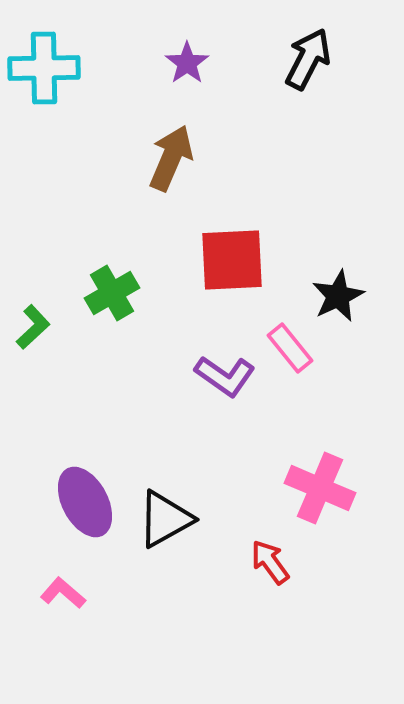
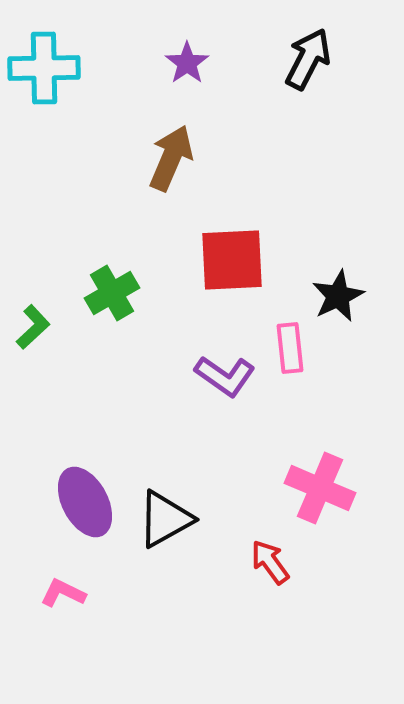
pink rectangle: rotated 33 degrees clockwise
pink L-shape: rotated 15 degrees counterclockwise
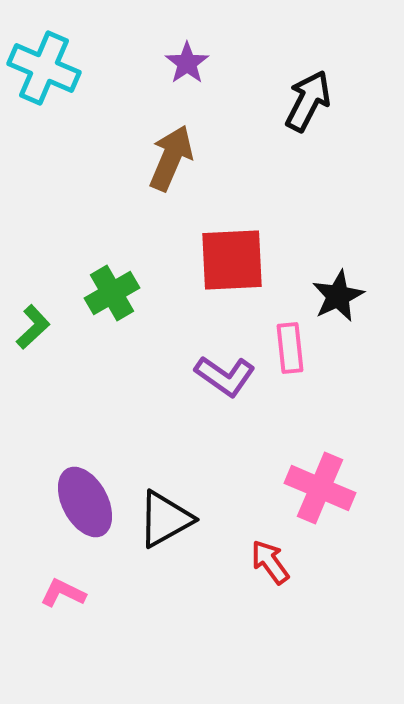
black arrow: moved 42 px down
cyan cross: rotated 24 degrees clockwise
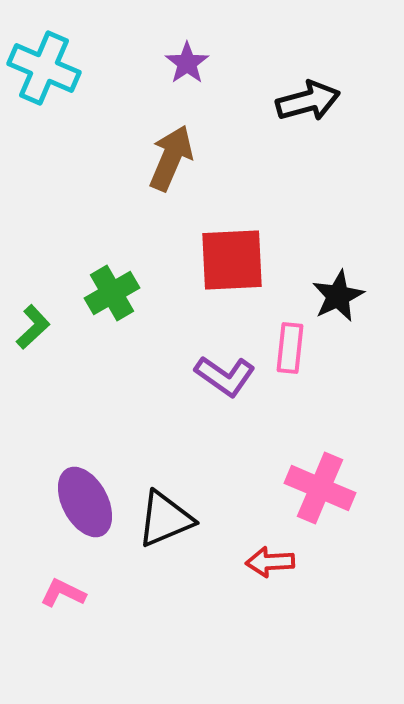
black arrow: rotated 48 degrees clockwise
pink rectangle: rotated 12 degrees clockwise
black triangle: rotated 6 degrees clockwise
red arrow: rotated 57 degrees counterclockwise
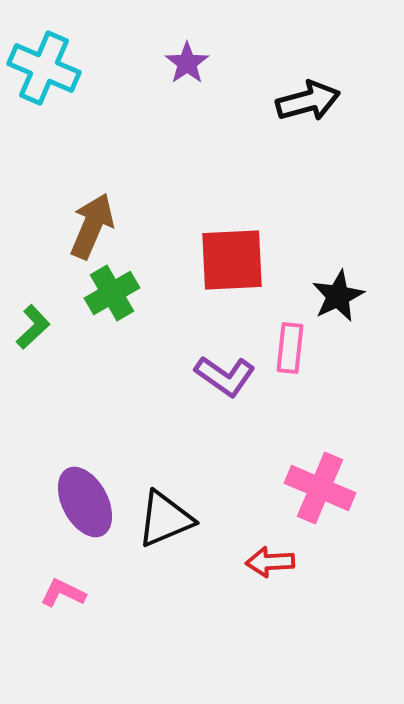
brown arrow: moved 79 px left, 68 px down
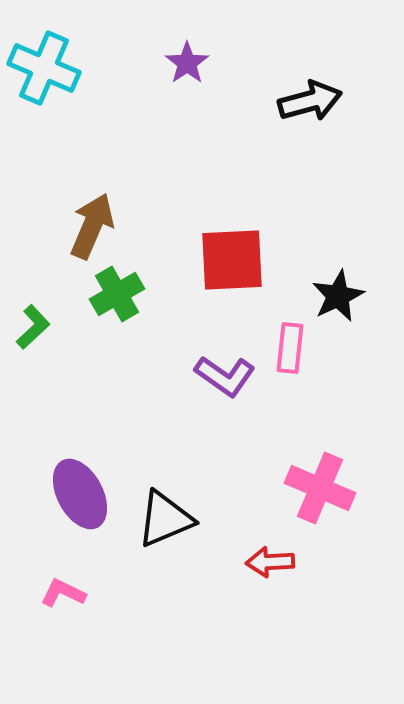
black arrow: moved 2 px right
green cross: moved 5 px right, 1 px down
purple ellipse: moved 5 px left, 8 px up
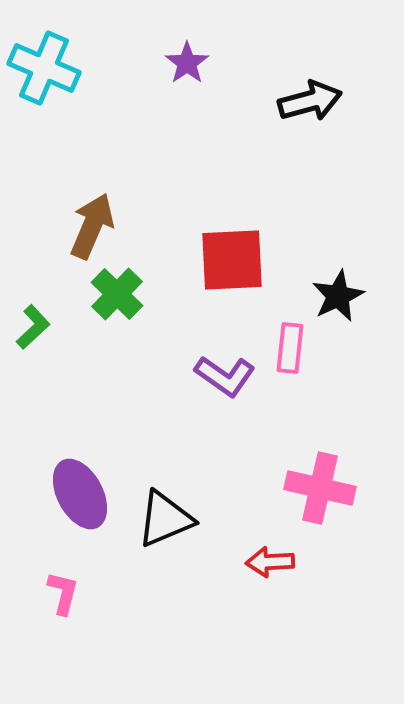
green cross: rotated 16 degrees counterclockwise
pink cross: rotated 10 degrees counterclockwise
pink L-shape: rotated 78 degrees clockwise
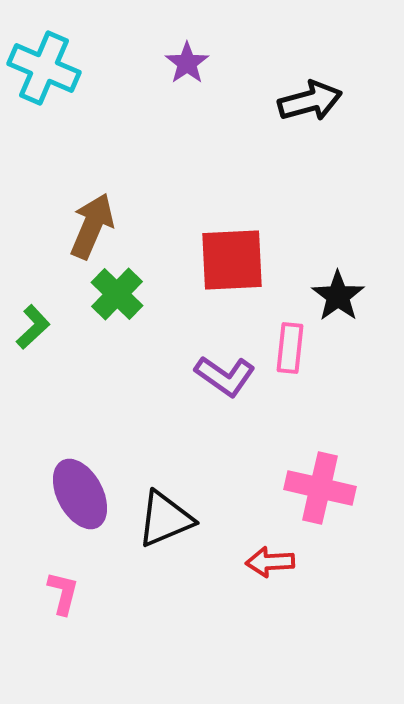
black star: rotated 10 degrees counterclockwise
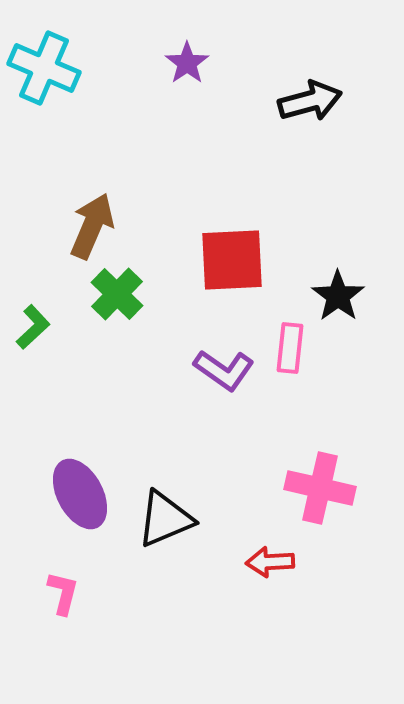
purple L-shape: moved 1 px left, 6 px up
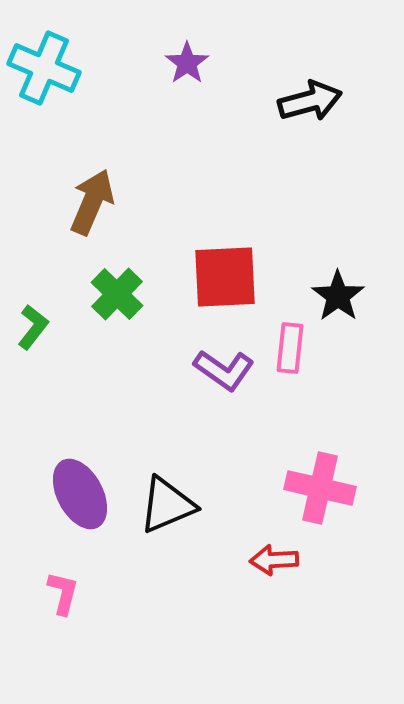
brown arrow: moved 24 px up
red square: moved 7 px left, 17 px down
green L-shape: rotated 9 degrees counterclockwise
black triangle: moved 2 px right, 14 px up
red arrow: moved 4 px right, 2 px up
